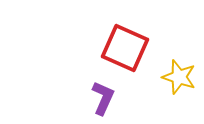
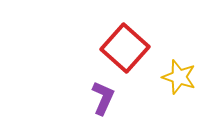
red square: rotated 18 degrees clockwise
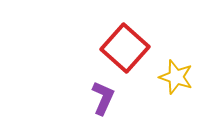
yellow star: moved 3 px left
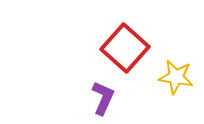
yellow star: rotated 8 degrees counterclockwise
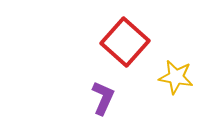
red square: moved 6 px up
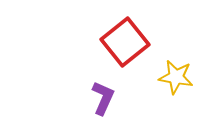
red square: rotated 9 degrees clockwise
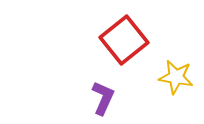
red square: moved 1 px left, 2 px up
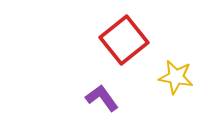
purple L-shape: moved 1 px left; rotated 60 degrees counterclockwise
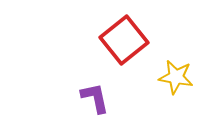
purple L-shape: moved 7 px left; rotated 24 degrees clockwise
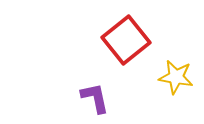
red square: moved 2 px right
